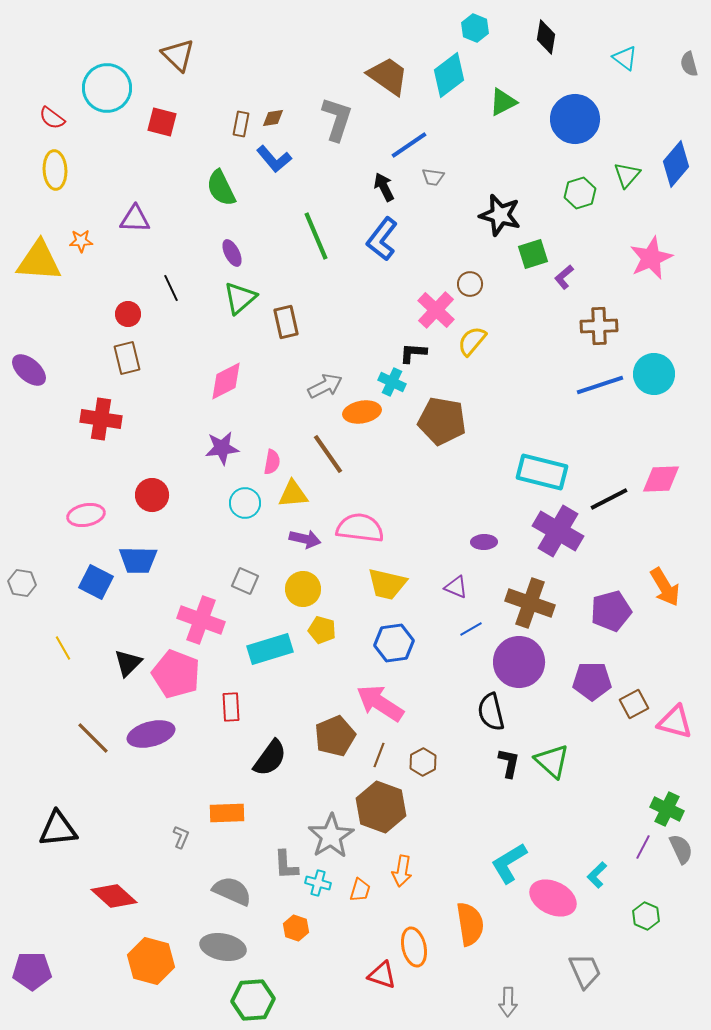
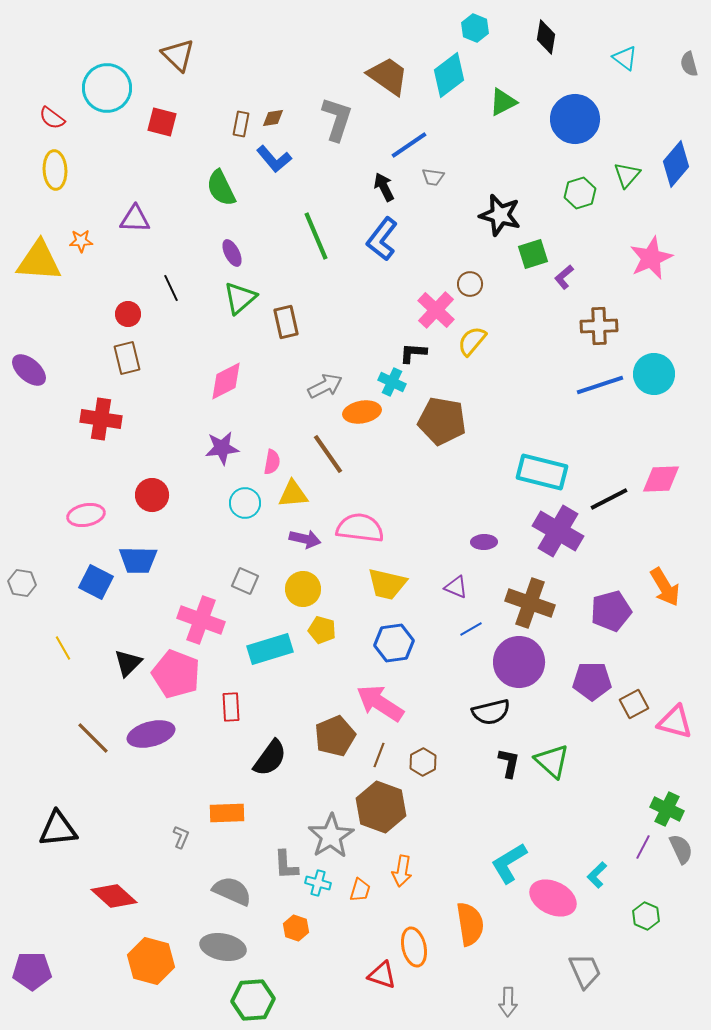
black semicircle at (491, 712): rotated 90 degrees counterclockwise
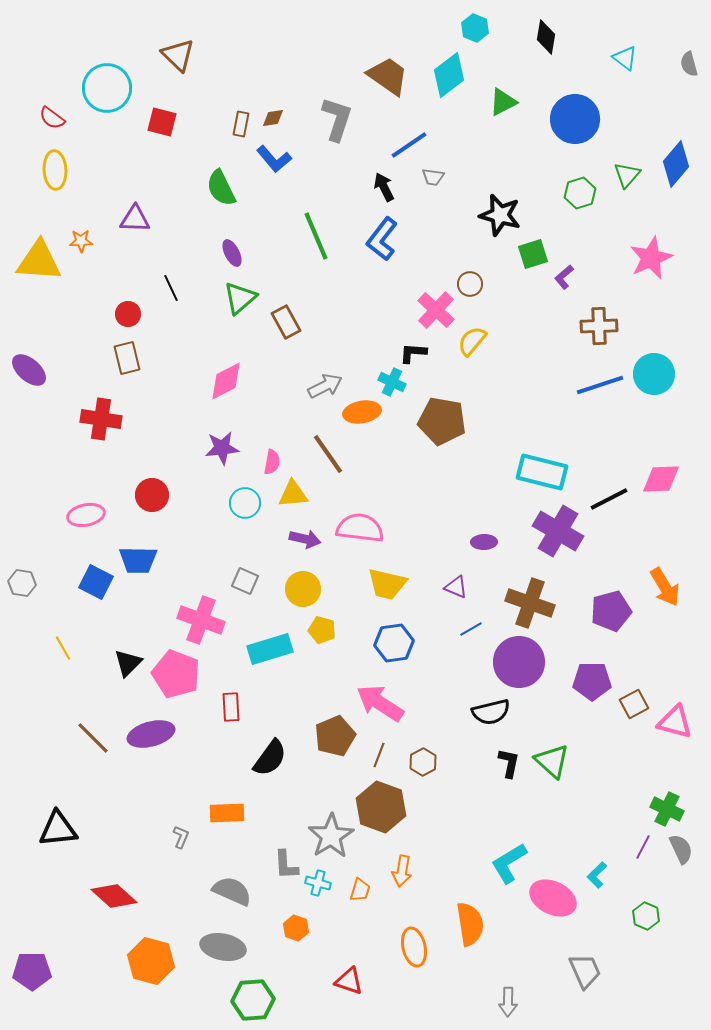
brown rectangle at (286, 322): rotated 16 degrees counterclockwise
red triangle at (382, 975): moved 33 px left, 6 px down
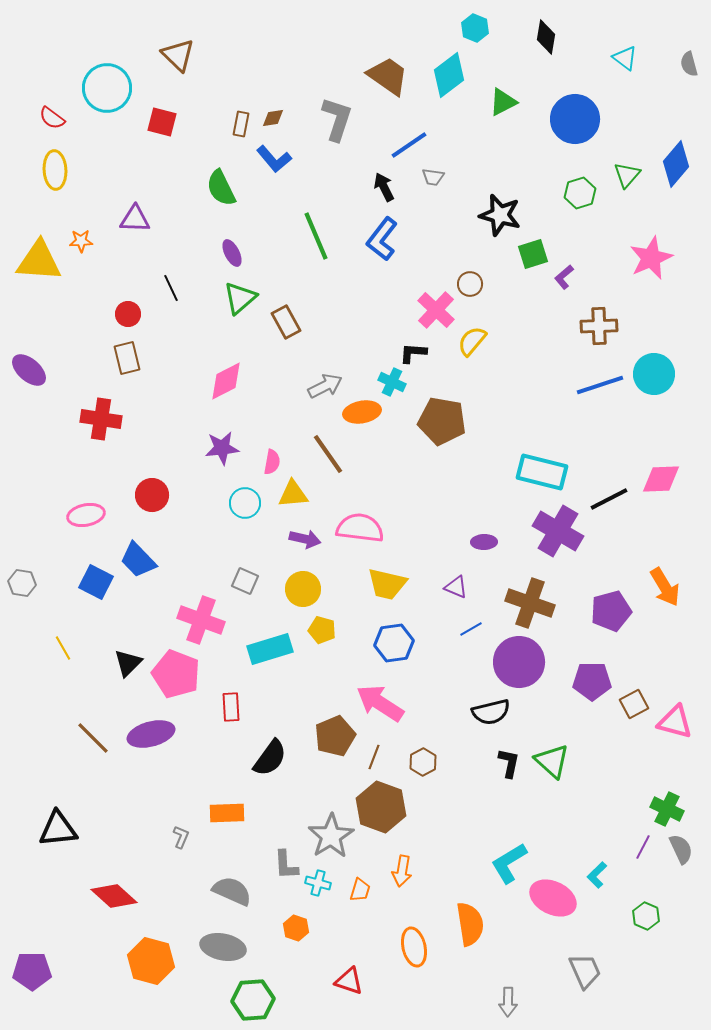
blue trapezoid at (138, 560): rotated 45 degrees clockwise
brown line at (379, 755): moved 5 px left, 2 px down
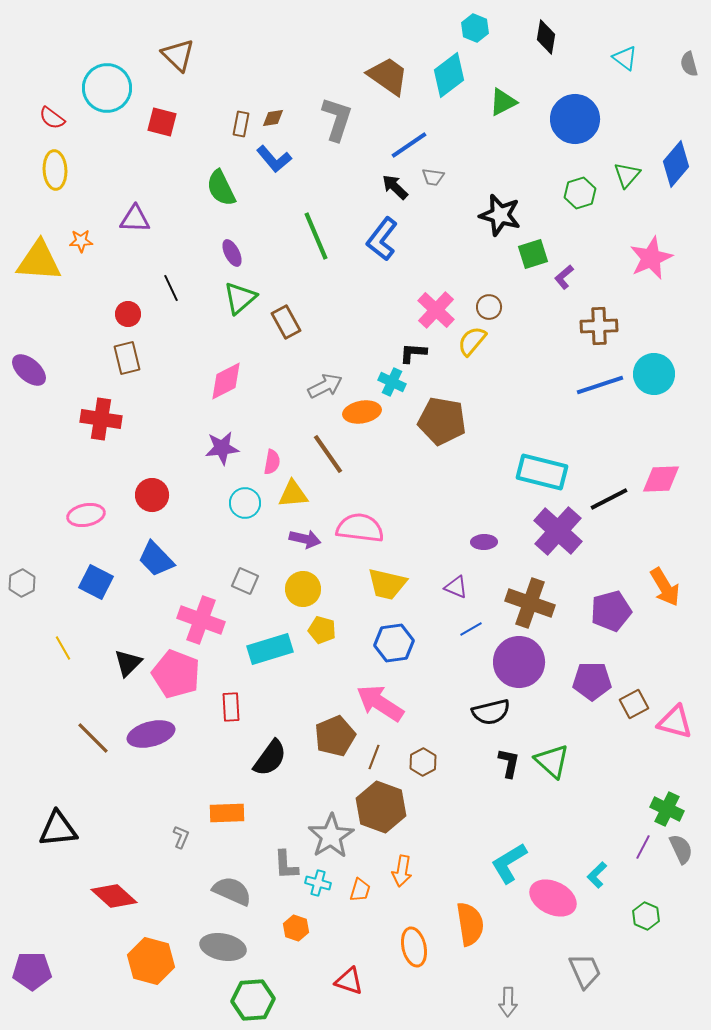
black arrow at (384, 187): moved 11 px right; rotated 20 degrees counterclockwise
brown circle at (470, 284): moved 19 px right, 23 px down
purple cross at (558, 531): rotated 12 degrees clockwise
blue trapezoid at (138, 560): moved 18 px right, 1 px up
gray hexagon at (22, 583): rotated 24 degrees clockwise
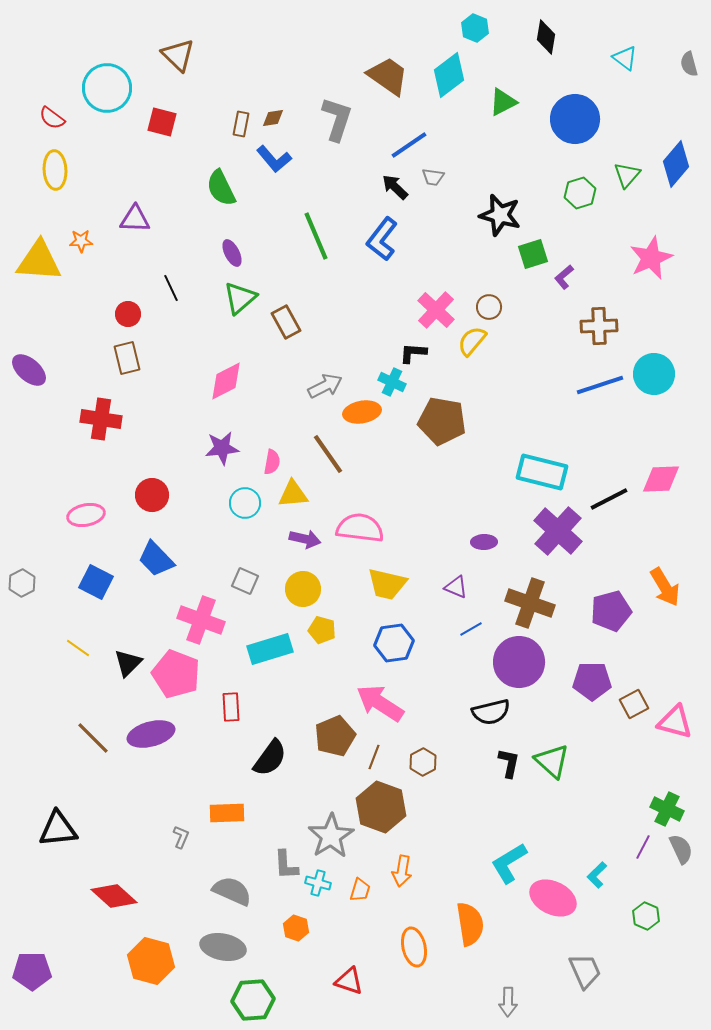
yellow line at (63, 648): moved 15 px right; rotated 25 degrees counterclockwise
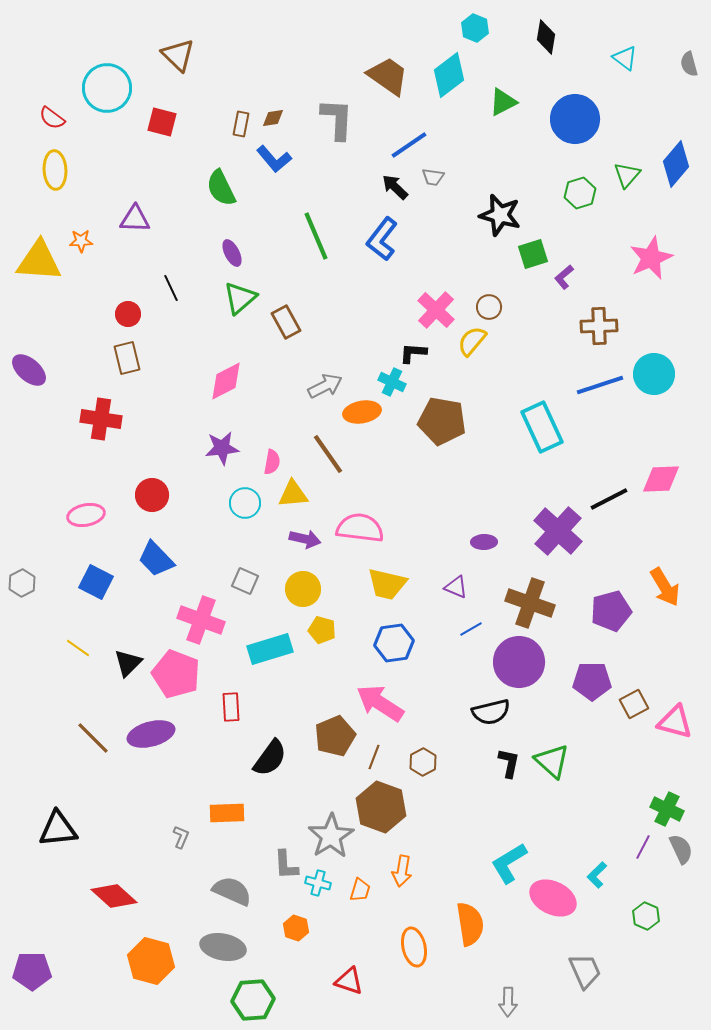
gray L-shape at (337, 119): rotated 15 degrees counterclockwise
cyan rectangle at (542, 472): moved 45 px up; rotated 51 degrees clockwise
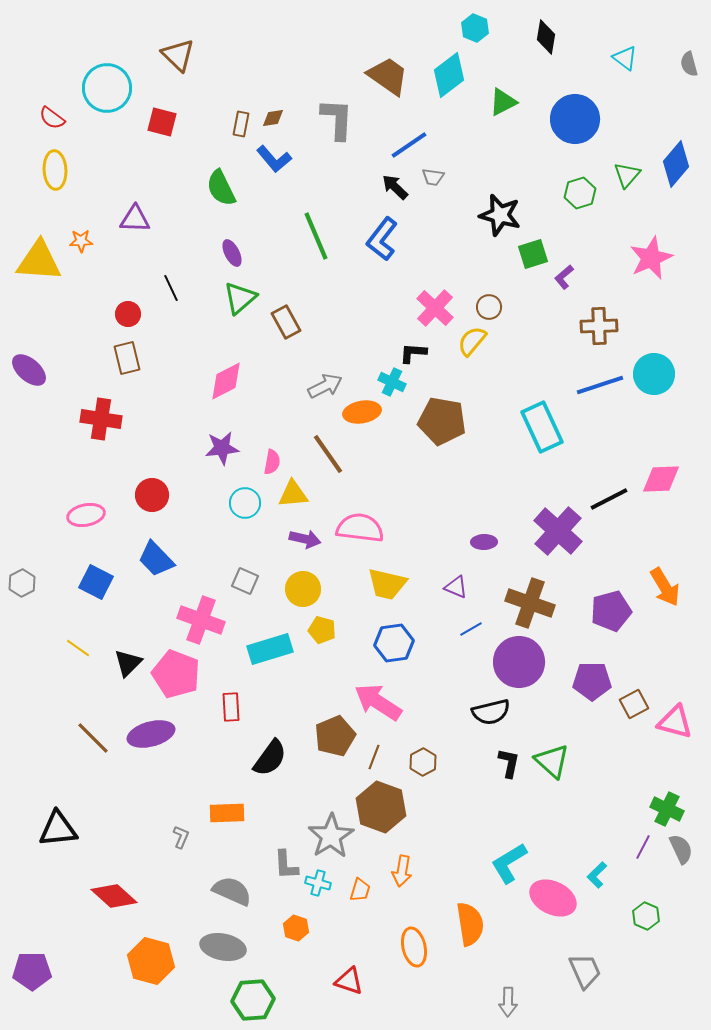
pink cross at (436, 310): moved 1 px left, 2 px up
pink arrow at (380, 703): moved 2 px left, 1 px up
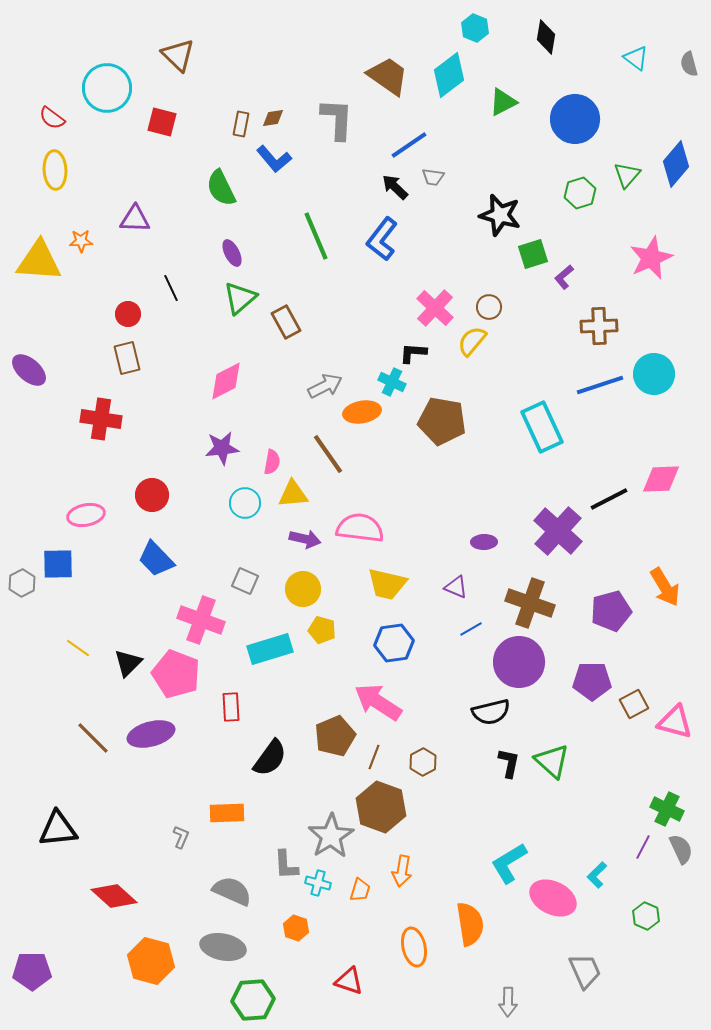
cyan triangle at (625, 58): moved 11 px right
blue square at (96, 582): moved 38 px left, 18 px up; rotated 28 degrees counterclockwise
